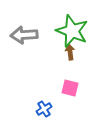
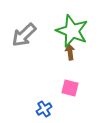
gray arrow: rotated 40 degrees counterclockwise
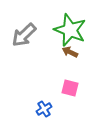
green star: moved 2 px left, 1 px up
brown arrow: rotated 56 degrees counterclockwise
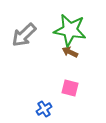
green star: rotated 12 degrees counterclockwise
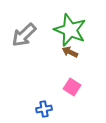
green star: rotated 12 degrees clockwise
pink square: moved 2 px right, 1 px up; rotated 18 degrees clockwise
blue cross: rotated 21 degrees clockwise
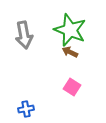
gray arrow: rotated 56 degrees counterclockwise
blue cross: moved 18 px left
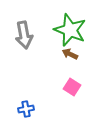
brown arrow: moved 2 px down
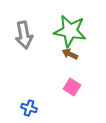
green star: moved 1 px down; rotated 12 degrees counterclockwise
blue cross: moved 3 px right, 1 px up; rotated 28 degrees clockwise
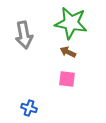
green star: moved 1 px right, 8 px up
brown arrow: moved 2 px left, 2 px up
pink square: moved 5 px left, 8 px up; rotated 24 degrees counterclockwise
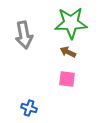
green star: rotated 12 degrees counterclockwise
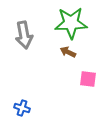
pink square: moved 21 px right
blue cross: moved 7 px left
